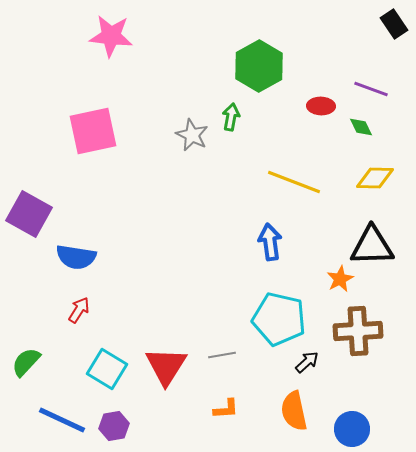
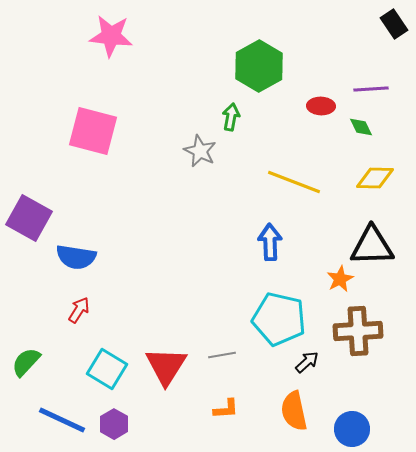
purple line: rotated 24 degrees counterclockwise
pink square: rotated 27 degrees clockwise
gray star: moved 8 px right, 16 px down
purple square: moved 4 px down
blue arrow: rotated 6 degrees clockwise
purple hexagon: moved 2 px up; rotated 20 degrees counterclockwise
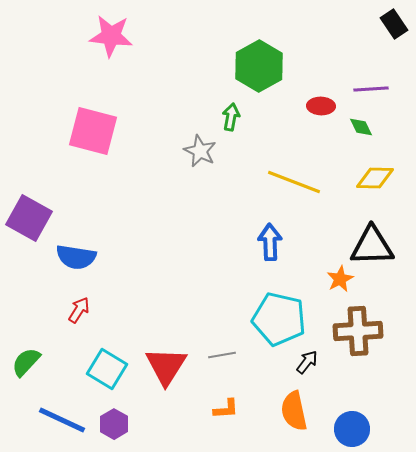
black arrow: rotated 10 degrees counterclockwise
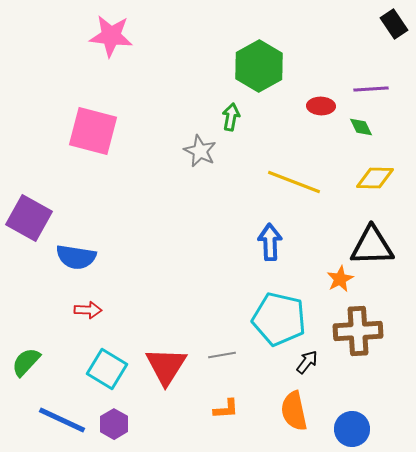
red arrow: moved 9 px right; rotated 60 degrees clockwise
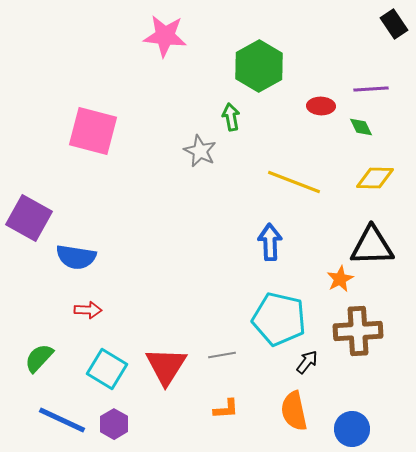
pink star: moved 54 px right
green arrow: rotated 20 degrees counterclockwise
green semicircle: moved 13 px right, 4 px up
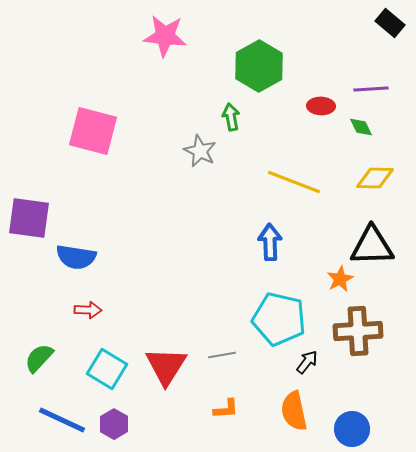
black rectangle: moved 4 px left, 1 px up; rotated 16 degrees counterclockwise
purple square: rotated 21 degrees counterclockwise
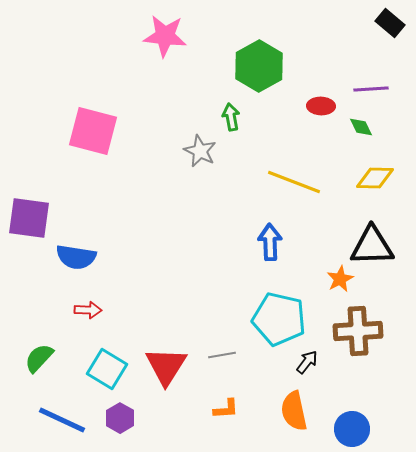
purple hexagon: moved 6 px right, 6 px up
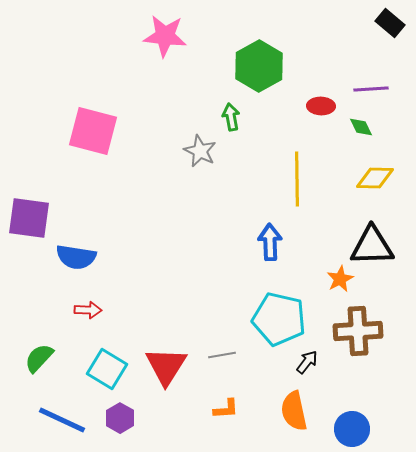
yellow line: moved 3 px right, 3 px up; rotated 68 degrees clockwise
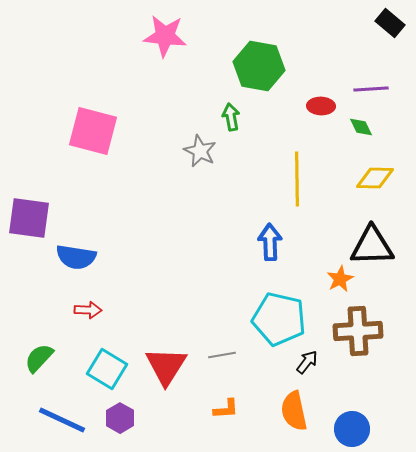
green hexagon: rotated 21 degrees counterclockwise
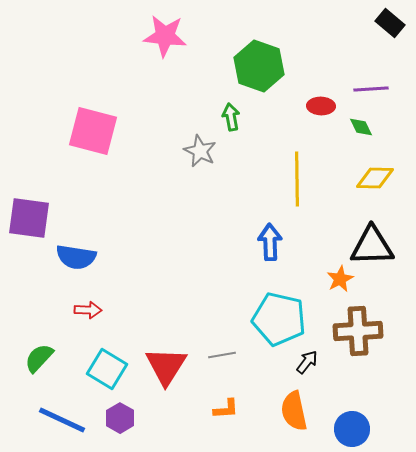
green hexagon: rotated 9 degrees clockwise
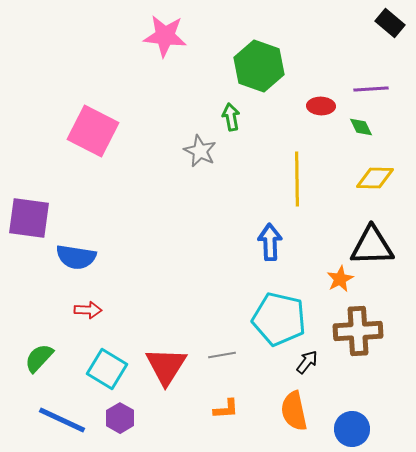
pink square: rotated 12 degrees clockwise
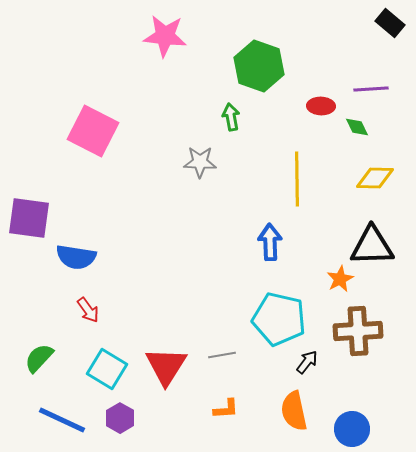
green diamond: moved 4 px left
gray star: moved 11 px down; rotated 24 degrees counterclockwise
red arrow: rotated 52 degrees clockwise
